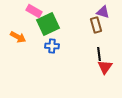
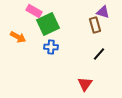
brown rectangle: moved 1 px left
blue cross: moved 1 px left, 1 px down
black line: rotated 48 degrees clockwise
red triangle: moved 20 px left, 17 px down
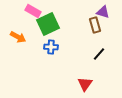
pink rectangle: moved 1 px left
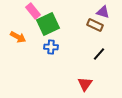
pink rectangle: rotated 21 degrees clockwise
brown rectangle: rotated 49 degrees counterclockwise
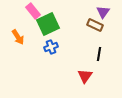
purple triangle: rotated 48 degrees clockwise
orange arrow: rotated 28 degrees clockwise
blue cross: rotated 24 degrees counterclockwise
black line: rotated 32 degrees counterclockwise
red triangle: moved 8 px up
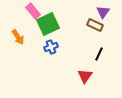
black line: rotated 16 degrees clockwise
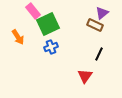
purple triangle: moved 1 px left, 1 px down; rotated 16 degrees clockwise
